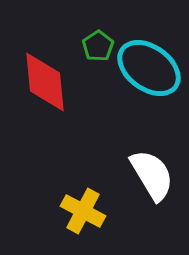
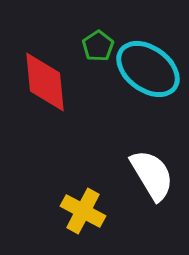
cyan ellipse: moved 1 px left, 1 px down
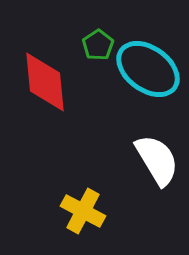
green pentagon: moved 1 px up
white semicircle: moved 5 px right, 15 px up
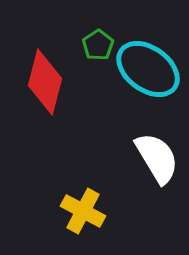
red diamond: rotated 20 degrees clockwise
white semicircle: moved 2 px up
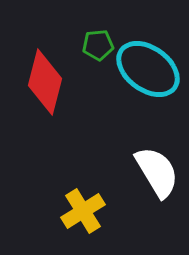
green pentagon: rotated 28 degrees clockwise
white semicircle: moved 14 px down
yellow cross: rotated 30 degrees clockwise
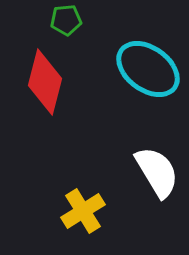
green pentagon: moved 32 px left, 25 px up
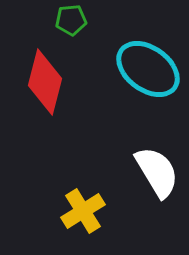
green pentagon: moved 5 px right
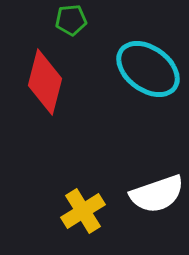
white semicircle: moved 22 px down; rotated 102 degrees clockwise
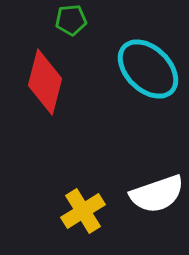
cyan ellipse: rotated 8 degrees clockwise
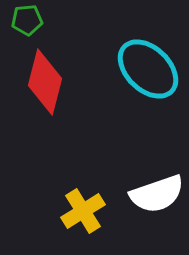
green pentagon: moved 44 px left
